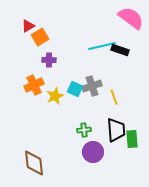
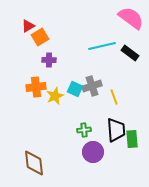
black rectangle: moved 10 px right, 3 px down; rotated 18 degrees clockwise
orange cross: moved 2 px right, 2 px down; rotated 18 degrees clockwise
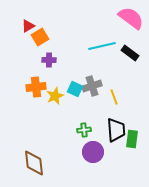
green rectangle: rotated 12 degrees clockwise
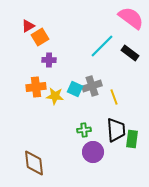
cyan line: rotated 32 degrees counterclockwise
yellow star: rotated 30 degrees clockwise
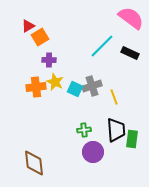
black rectangle: rotated 12 degrees counterclockwise
yellow star: moved 14 px up; rotated 18 degrees clockwise
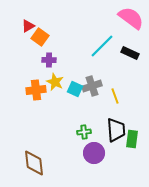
orange square: rotated 24 degrees counterclockwise
orange cross: moved 3 px down
yellow line: moved 1 px right, 1 px up
green cross: moved 2 px down
purple circle: moved 1 px right, 1 px down
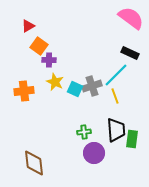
orange square: moved 1 px left, 9 px down
cyan line: moved 14 px right, 29 px down
orange cross: moved 12 px left, 1 px down
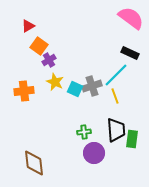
purple cross: rotated 32 degrees counterclockwise
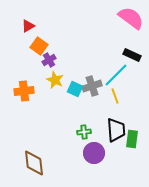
black rectangle: moved 2 px right, 2 px down
yellow star: moved 2 px up
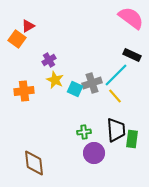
orange square: moved 22 px left, 7 px up
gray cross: moved 3 px up
yellow line: rotated 21 degrees counterclockwise
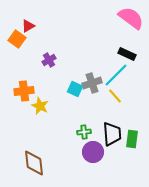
black rectangle: moved 5 px left, 1 px up
yellow star: moved 15 px left, 26 px down
black trapezoid: moved 4 px left, 4 px down
purple circle: moved 1 px left, 1 px up
